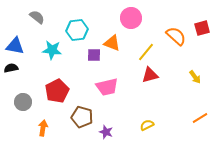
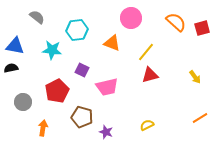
orange semicircle: moved 14 px up
purple square: moved 12 px left, 15 px down; rotated 24 degrees clockwise
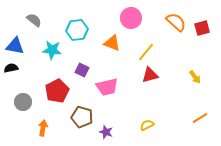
gray semicircle: moved 3 px left, 3 px down
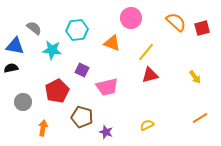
gray semicircle: moved 8 px down
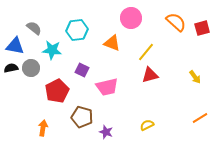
gray circle: moved 8 px right, 34 px up
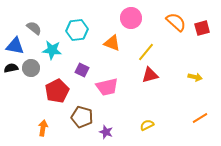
yellow arrow: rotated 40 degrees counterclockwise
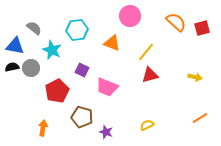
pink circle: moved 1 px left, 2 px up
cyan star: rotated 18 degrees clockwise
black semicircle: moved 1 px right, 1 px up
pink trapezoid: rotated 35 degrees clockwise
